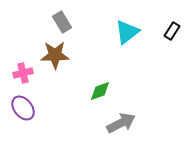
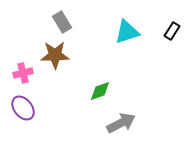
cyan triangle: rotated 20 degrees clockwise
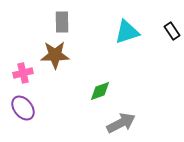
gray rectangle: rotated 30 degrees clockwise
black rectangle: rotated 66 degrees counterclockwise
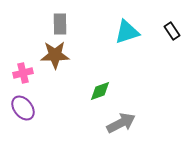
gray rectangle: moved 2 px left, 2 px down
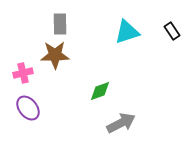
purple ellipse: moved 5 px right
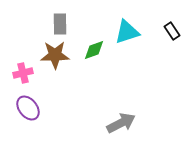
green diamond: moved 6 px left, 41 px up
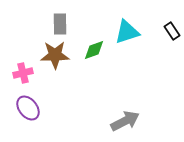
gray arrow: moved 4 px right, 2 px up
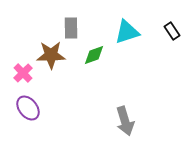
gray rectangle: moved 11 px right, 4 px down
green diamond: moved 5 px down
brown star: moved 4 px left
pink cross: rotated 30 degrees counterclockwise
gray arrow: rotated 100 degrees clockwise
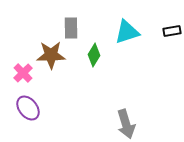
black rectangle: rotated 66 degrees counterclockwise
green diamond: rotated 40 degrees counterclockwise
gray arrow: moved 1 px right, 3 px down
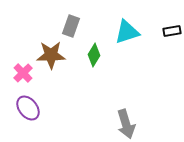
gray rectangle: moved 2 px up; rotated 20 degrees clockwise
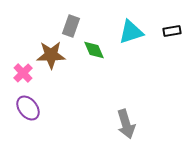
cyan triangle: moved 4 px right
green diamond: moved 5 px up; rotated 55 degrees counterclockwise
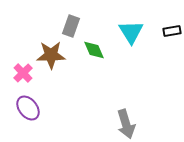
cyan triangle: rotated 44 degrees counterclockwise
